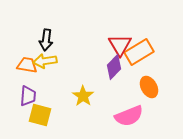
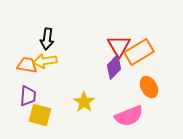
black arrow: moved 1 px right, 1 px up
red triangle: moved 1 px left, 1 px down
yellow star: moved 1 px right, 6 px down
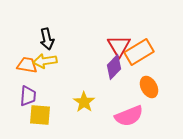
black arrow: rotated 20 degrees counterclockwise
yellow square: rotated 10 degrees counterclockwise
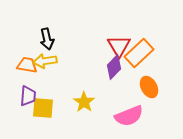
orange rectangle: moved 1 px down; rotated 12 degrees counterclockwise
yellow square: moved 3 px right, 7 px up
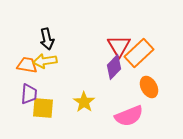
purple trapezoid: moved 1 px right, 2 px up
